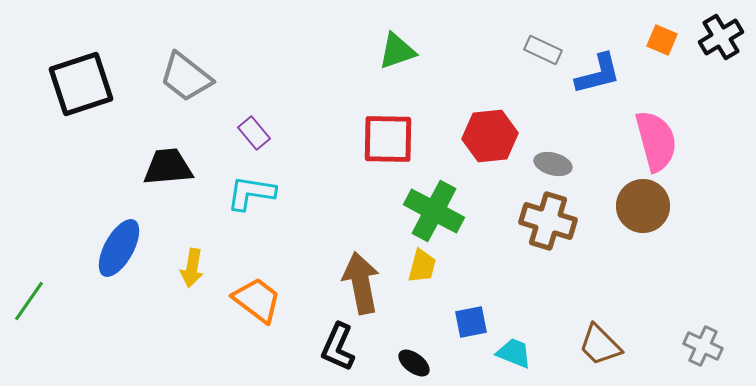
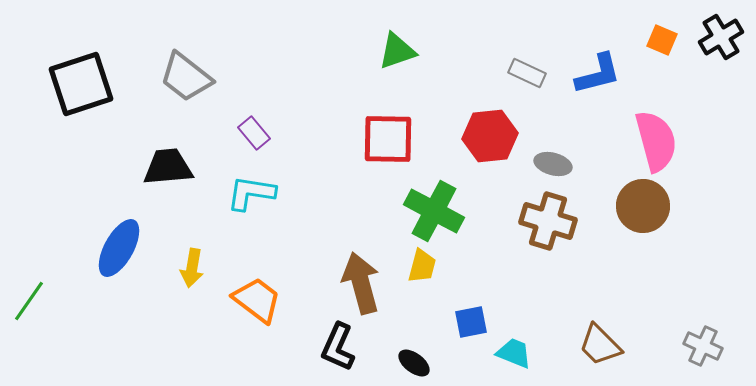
gray rectangle: moved 16 px left, 23 px down
brown arrow: rotated 4 degrees counterclockwise
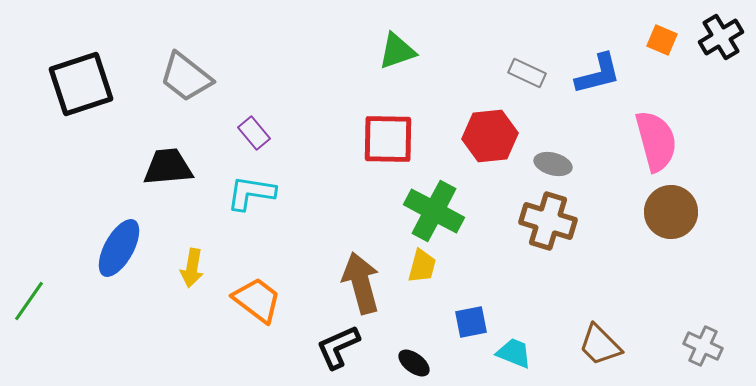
brown circle: moved 28 px right, 6 px down
black L-shape: rotated 42 degrees clockwise
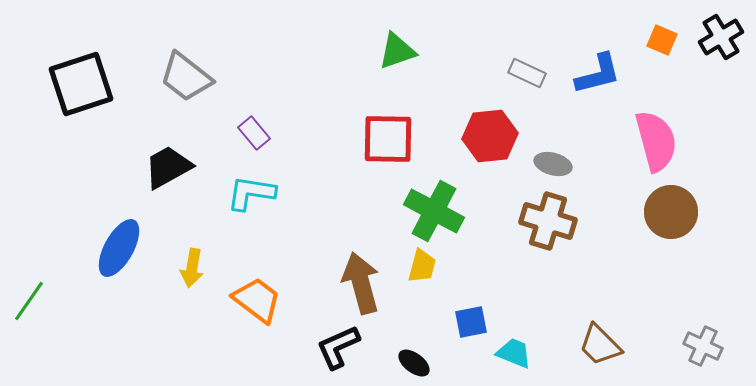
black trapezoid: rotated 24 degrees counterclockwise
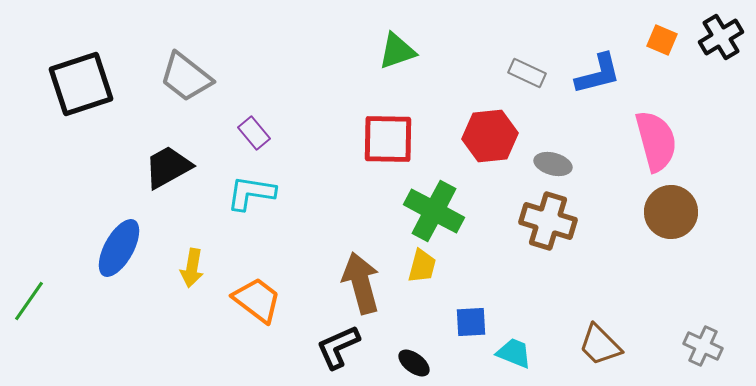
blue square: rotated 8 degrees clockwise
